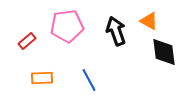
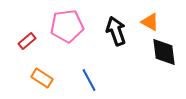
orange triangle: moved 1 px right, 1 px down
orange rectangle: rotated 35 degrees clockwise
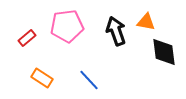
orange triangle: moved 4 px left; rotated 18 degrees counterclockwise
red rectangle: moved 3 px up
blue line: rotated 15 degrees counterclockwise
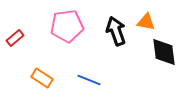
red rectangle: moved 12 px left
blue line: rotated 25 degrees counterclockwise
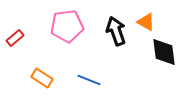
orange triangle: rotated 18 degrees clockwise
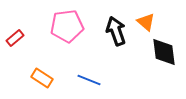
orange triangle: rotated 12 degrees clockwise
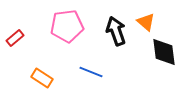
blue line: moved 2 px right, 8 px up
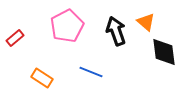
pink pentagon: rotated 20 degrees counterclockwise
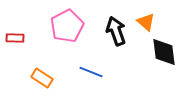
red rectangle: rotated 42 degrees clockwise
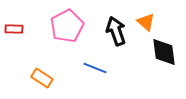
red rectangle: moved 1 px left, 9 px up
blue line: moved 4 px right, 4 px up
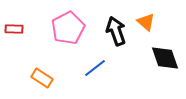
pink pentagon: moved 1 px right, 2 px down
black diamond: moved 1 px right, 6 px down; rotated 12 degrees counterclockwise
blue line: rotated 60 degrees counterclockwise
